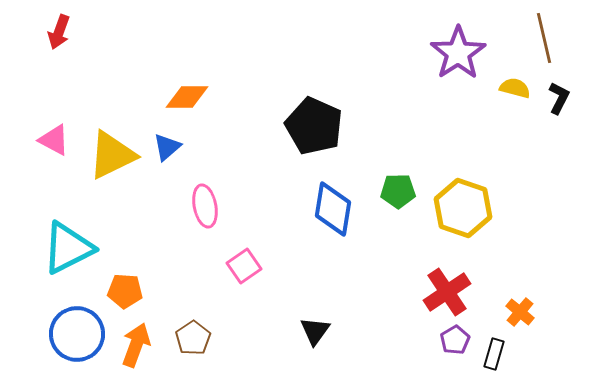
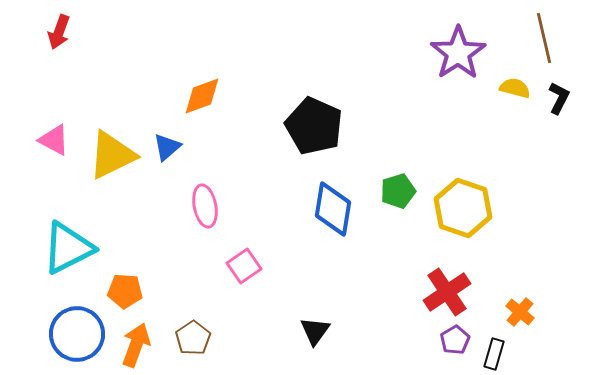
orange diamond: moved 15 px right, 1 px up; rotated 21 degrees counterclockwise
green pentagon: rotated 16 degrees counterclockwise
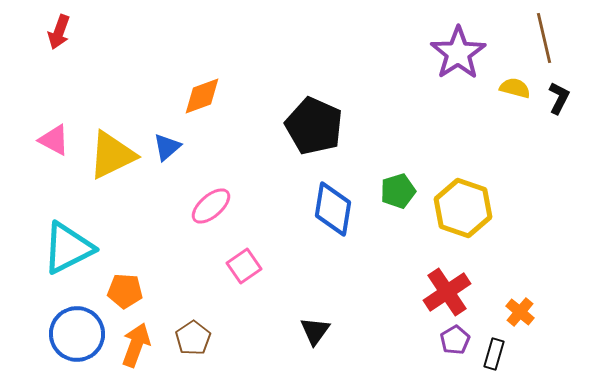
pink ellipse: moved 6 px right; rotated 60 degrees clockwise
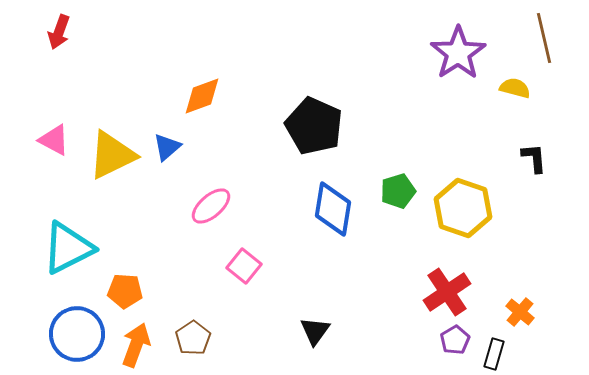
black L-shape: moved 25 px left, 60 px down; rotated 32 degrees counterclockwise
pink square: rotated 16 degrees counterclockwise
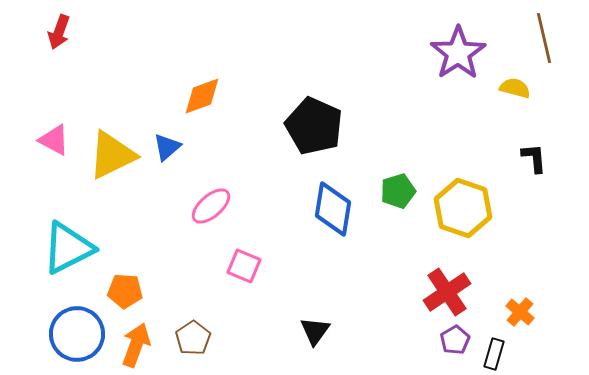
pink square: rotated 16 degrees counterclockwise
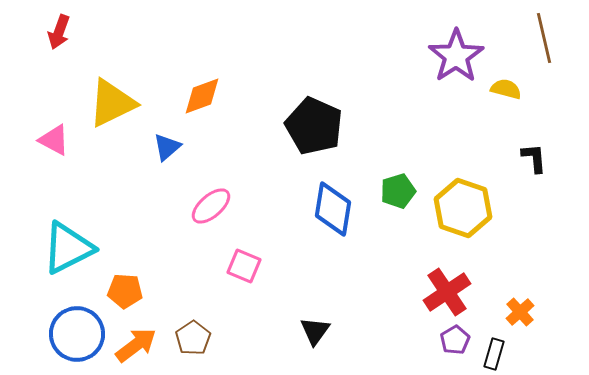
purple star: moved 2 px left, 3 px down
yellow semicircle: moved 9 px left, 1 px down
yellow triangle: moved 52 px up
orange cross: rotated 8 degrees clockwise
orange arrow: rotated 33 degrees clockwise
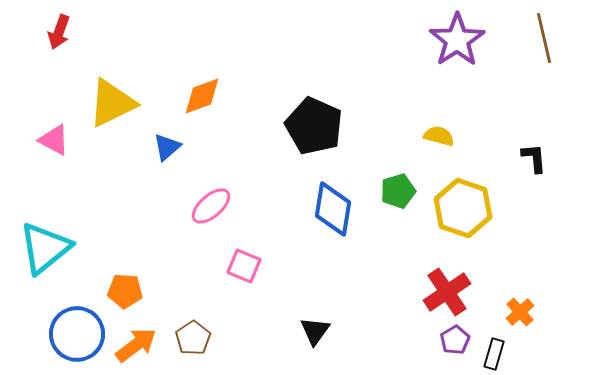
purple star: moved 1 px right, 16 px up
yellow semicircle: moved 67 px left, 47 px down
cyan triangle: moved 23 px left; rotated 12 degrees counterclockwise
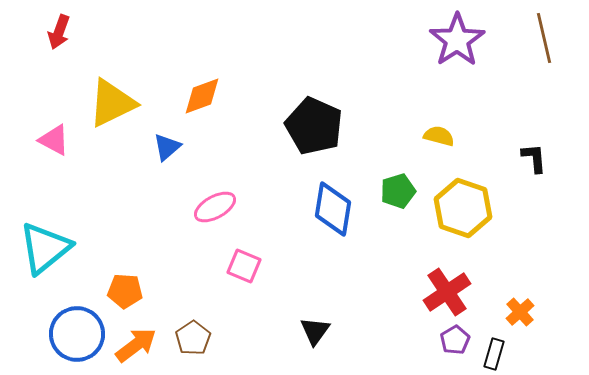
pink ellipse: moved 4 px right, 1 px down; rotated 12 degrees clockwise
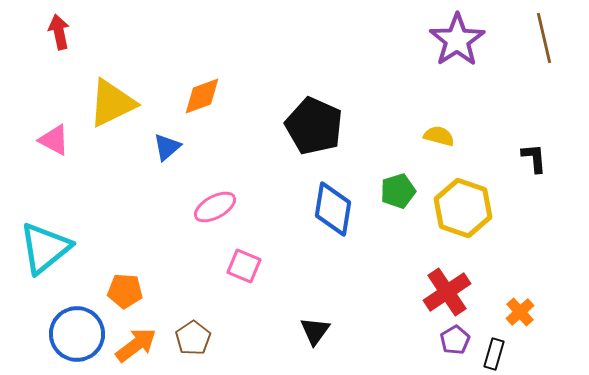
red arrow: rotated 148 degrees clockwise
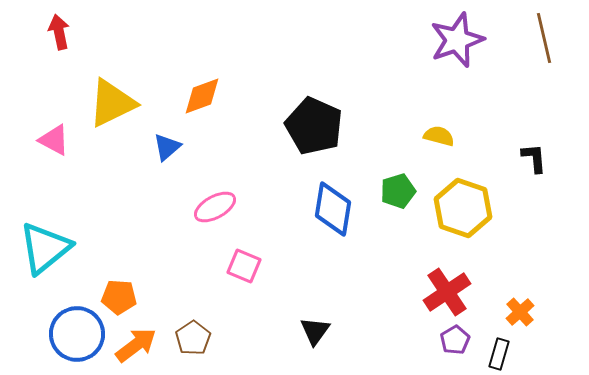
purple star: rotated 14 degrees clockwise
orange pentagon: moved 6 px left, 6 px down
black rectangle: moved 5 px right
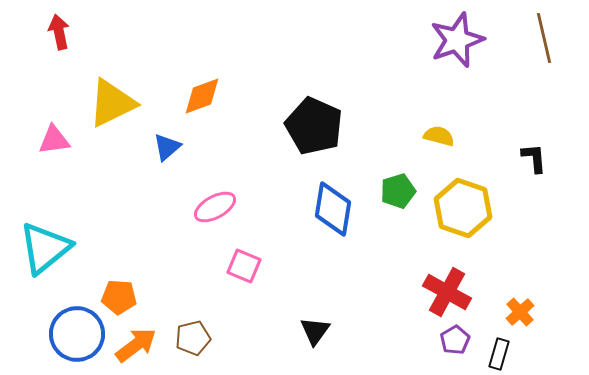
pink triangle: rotated 36 degrees counterclockwise
red cross: rotated 27 degrees counterclockwise
brown pentagon: rotated 20 degrees clockwise
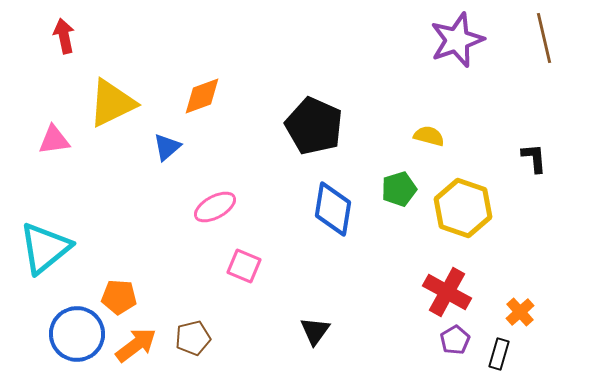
red arrow: moved 5 px right, 4 px down
yellow semicircle: moved 10 px left
green pentagon: moved 1 px right, 2 px up
